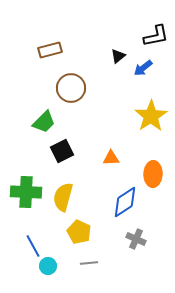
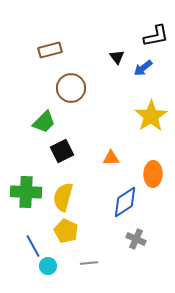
black triangle: moved 1 px left, 1 px down; rotated 28 degrees counterclockwise
yellow pentagon: moved 13 px left, 1 px up
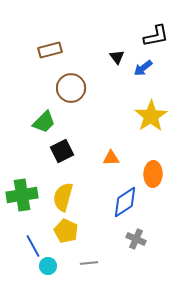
green cross: moved 4 px left, 3 px down; rotated 12 degrees counterclockwise
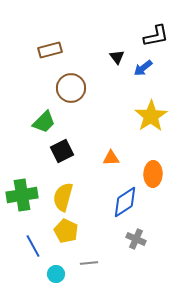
cyan circle: moved 8 px right, 8 px down
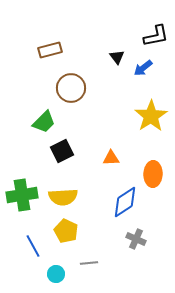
yellow semicircle: rotated 108 degrees counterclockwise
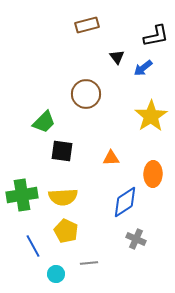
brown rectangle: moved 37 px right, 25 px up
brown circle: moved 15 px right, 6 px down
black square: rotated 35 degrees clockwise
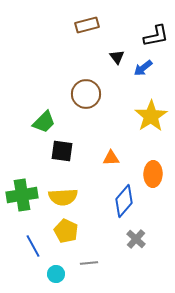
blue diamond: moved 1 px left, 1 px up; rotated 16 degrees counterclockwise
gray cross: rotated 18 degrees clockwise
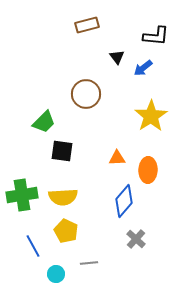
black L-shape: rotated 16 degrees clockwise
orange triangle: moved 6 px right
orange ellipse: moved 5 px left, 4 px up
